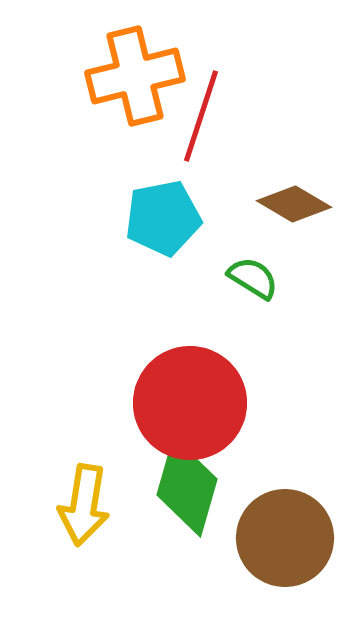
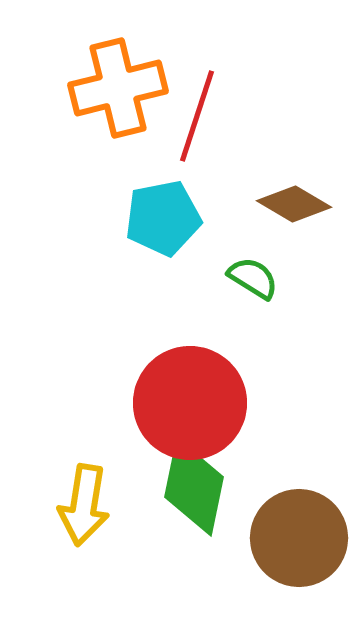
orange cross: moved 17 px left, 12 px down
red line: moved 4 px left
green diamond: moved 7 px right; rotated 4 degrees counterclockwise
brown circle: moved 14 px right
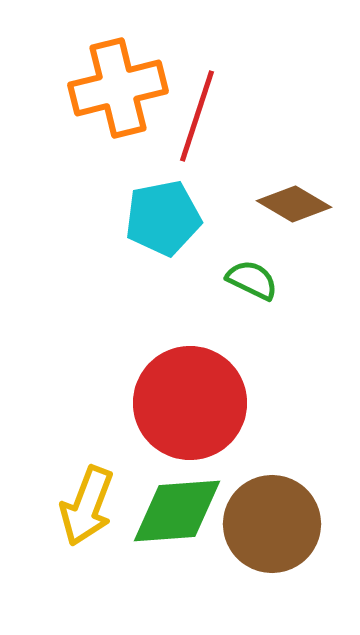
green semicircle: moved 1 px left, 2 px down; rotated 6 degrees counterclockwise
green diamond: moved 17 px left, 24 px down; rotated 74 degrees clockwise
yellow arrow: moved 3 px right, 1 px down; rotated 12 degrees clockwise
brown circle: moved 27 px left, 14 px up
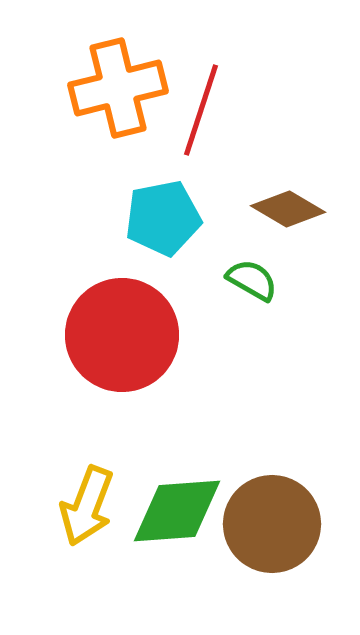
red line: moved 4 px right, 6 px up
brown diamond: moved 6 px left, 5 px down
green semicircle: rotated 4 degrees clockwise
red circle: moved 68 px left, 68 px up
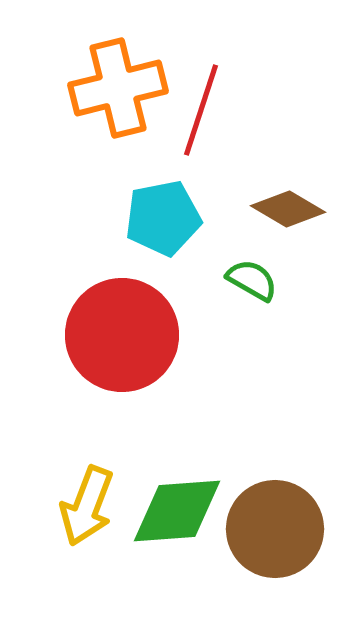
brown circle: moved 3 px right, 5 px down
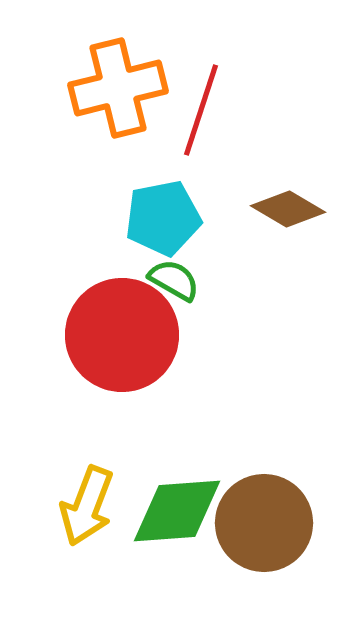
green semicircle: moved 78 px left
brown circle: moved 11 px left, 6 px up
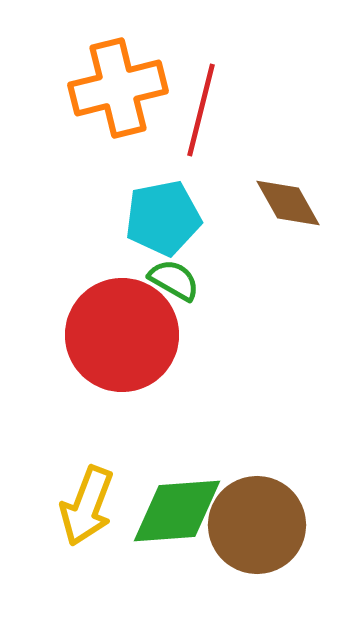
red line: rotated 4 degrees counterclockwise
brown diamond: moved 6 px up; rotated 30 degrees clockwise
brown circle: moved 7 px left, 2 px down
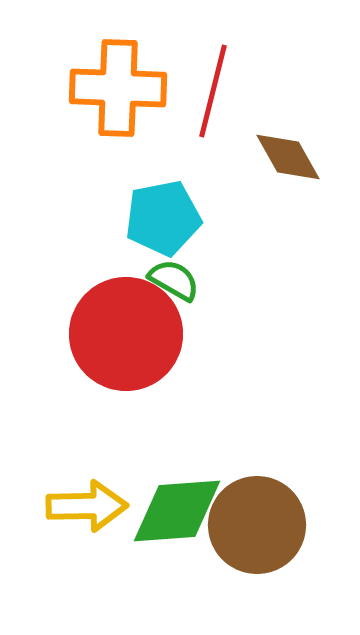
orange cross: rotated 16 degrees clockwise
red line: moved 12 px right, 19 px up
brown diamond: moved 46 px up
red circle: moved 4 px right, 1 px up
yellow arrow: rotated 112 degrees counterclockwise
